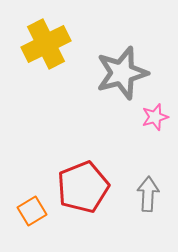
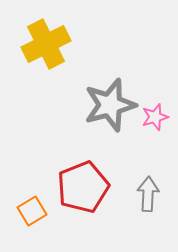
gray star: moved 12 px left, 32 px down
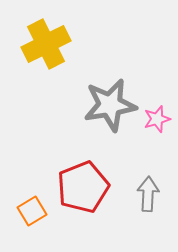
gray star: rotated 6 degrees clockwise
pink star: moved 2 px right, 2 px down
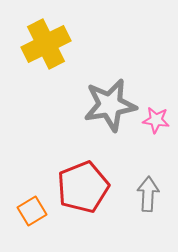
pink star: moved 1 px left, 1 px down; rotated 24 degrees clockwise
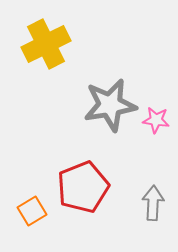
gray arrow: moved 5 px right, 9 px down
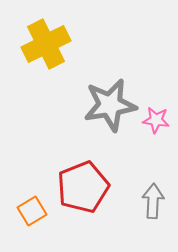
gray arrow: moved 2 px up
